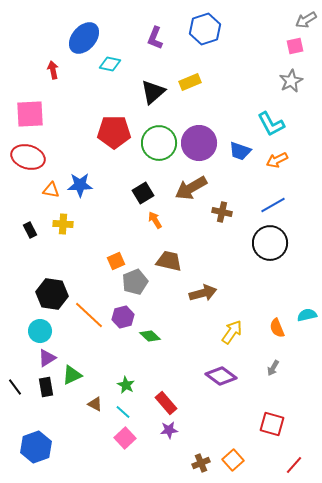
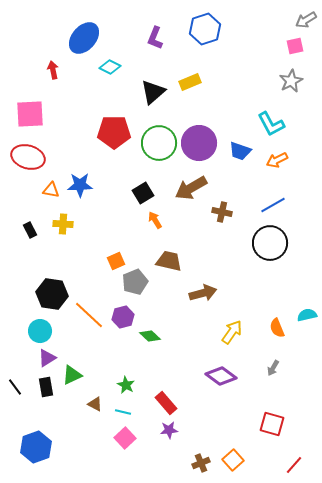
cyan diamond at (110, 64): moved 3 px down; rotated 15 degrees clockwise
cyan line at (123, 412): rotated 28 degrees counterclockwise
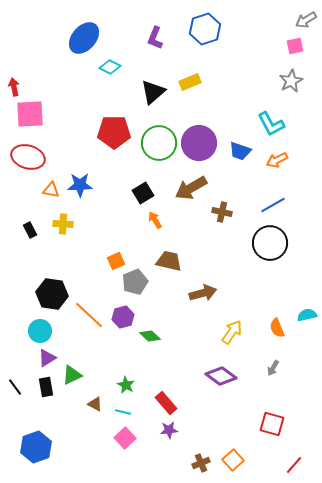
red arrow at (53, 70): moved 39 px left, 17 px down
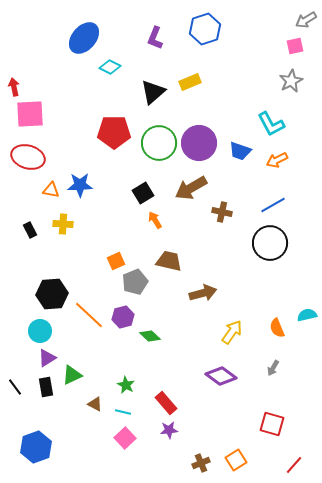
black hexagon at (52, 294): rotated 12 degrees counterclockwise
orange square at (233, 460): moved 3 px right; rotated 10 degrees clockwise
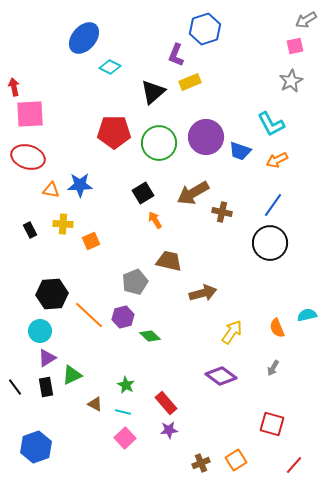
purple L-shape at (155, 38): moved 21 px right, 17 px down
purple circle at (199, 143): moved 7 px right, 6 px up
brown arrow at (191, 188): moved 2 px right, 5 px down
blue line at (273, 205): rotated 25 degrees counterclockwise
orange square at (116, 261): moved 25 px left, 20 px up
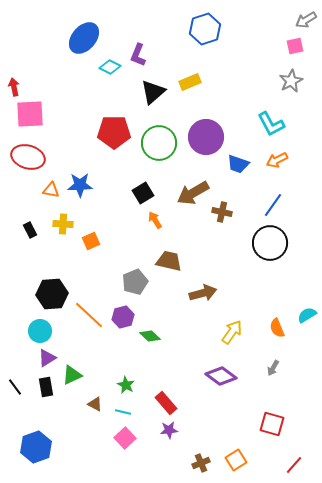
purple L-shape at (176, 55): moved 38 px left
blue trapezoid at (240, 151): moved 2 px left, 13 px down
cyan semicircle at (307, 315): rotated 18 degrees counterclockwise
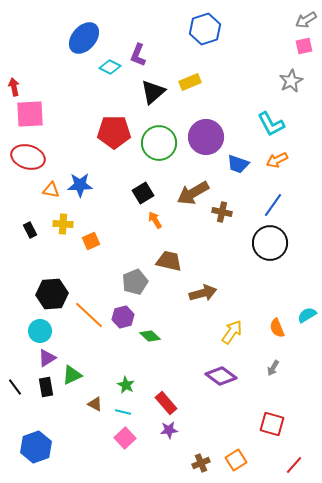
pink square at (295, 46): moved 9 px right
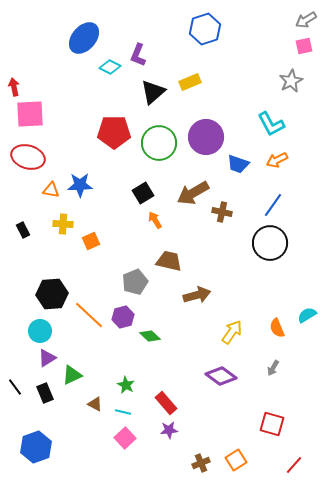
black rectangle at (30, 230): moved 7 px left
brown arrow at (203, 293): moved 6 px left, 2 px down
black rectangle at (46, 387): moved 1 px left, 6 px down; rotated 12 degrees counterclockwise
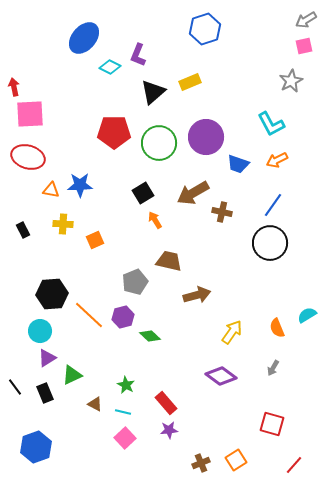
orange square at (91, 241): moved 4 px right, 1 px up
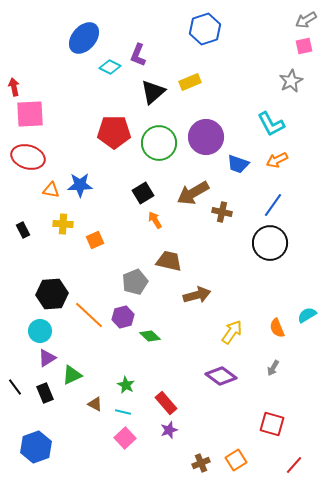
purple star at (169, 430): rotated 12 degrees counterclockwise
